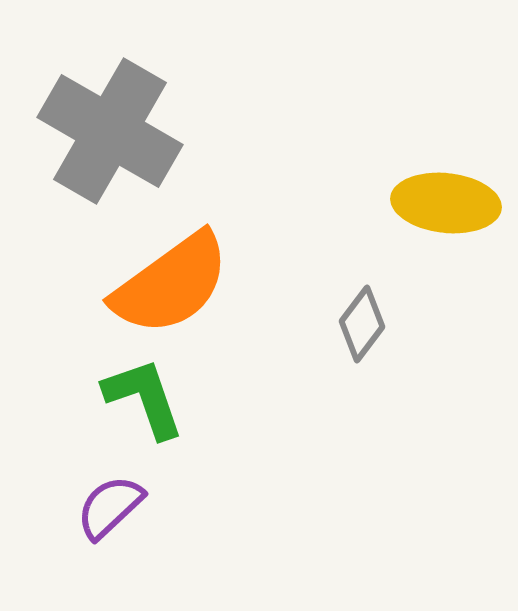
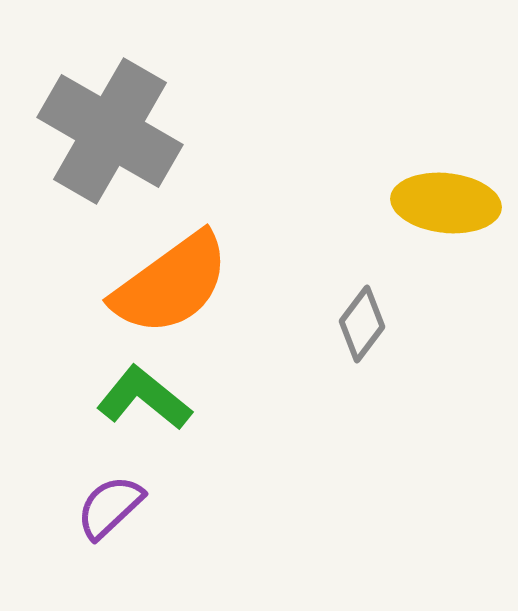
green L-shape: rotated 32 degrees counterclockwise
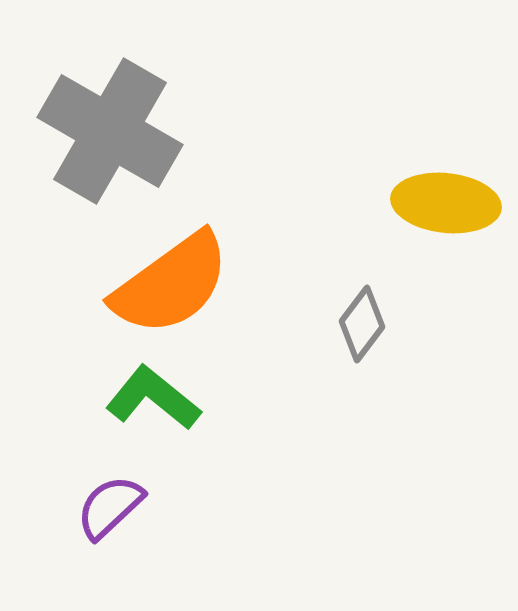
green L-shape: moved 9 px right
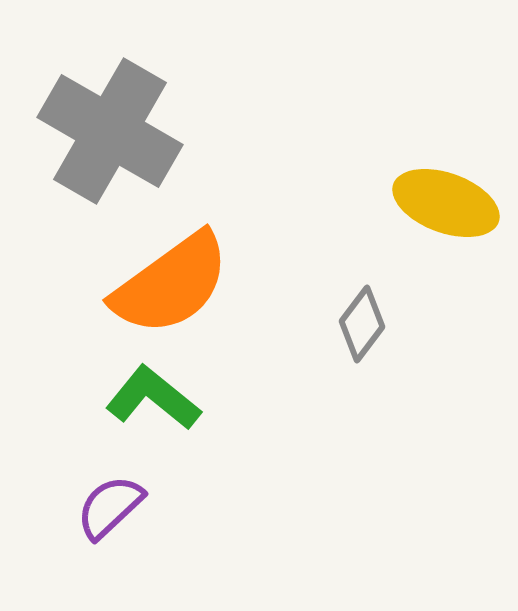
yellow ellipse: rotated 14 degrees clockwise
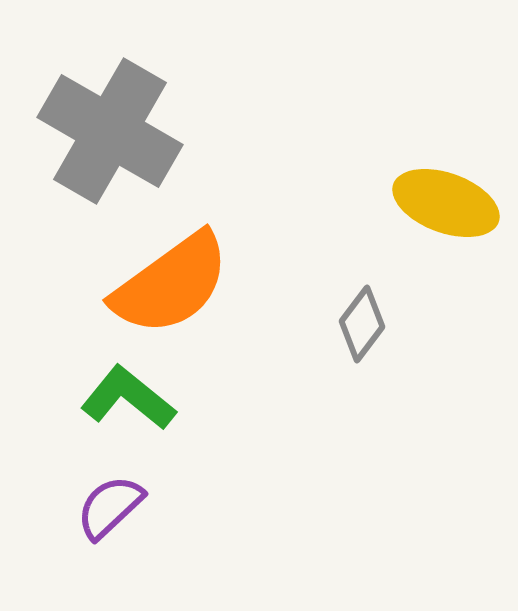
green L-shape: moved 25 px left
